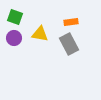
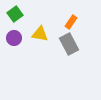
green square: moved 3 px up; rotated 35 degrees clockwise
orange rectangle: rotated 48 degrees counterclockwise
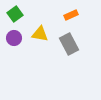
orange rectangle: moved 7 px up; rotated 32 degrees clockwise
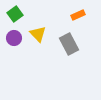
orange rectangle: moved 7 px right
yellow triangle: moved 2 px left; rotated 36 degrees clockwise
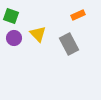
green square: moved 4 px left, 2 px down; rotated 35 degrees counterclockwise
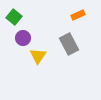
green square: moved 3 px right, 1 px down; rotated 21 degrees clockwise
yellow triangle: moved 22 px down; rotated 18 degrees clockwise
purple circle: moved 9 px right
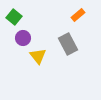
orange rectangle: rotated 16 degrees counterclockwise
gray rectangle: moved 1 px left
yellow triangle: rotated 12 degrees counterclockwise
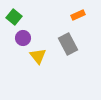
orange rectangle: rotated 16 degrees clockwise
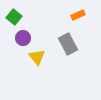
yellow triangle: moved 1 px left, 1 px down
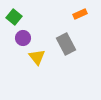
orange rectangle: moved 2 px right, 1 px up
gray rectangle: moved 2 px left
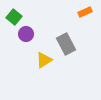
orange rectangle: moved 5 px right, 2 px up
purple circle: moved 3 px right, 4 px up
yellow triangle: moved 7 px right, 3 px down; rotated 36 degrees clockwise
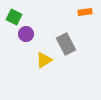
orange rectangle: rotated 16 degrees clockwise
green square: rotated 14 degrees counterclockwise
